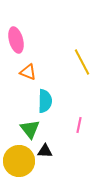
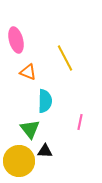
yellow line: moved 17 px left, 4 px up
pink line: moved 1 px right, 3 px up
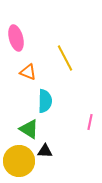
pink ellipse: moved 2 px up
pink line: moved 10 px right
green triangle: moved 1 px left; rotated 20 degrees counterclockwise
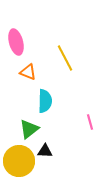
pink ellipse: moved 4 px down
pink line: rotated 28 degrees counterclockwise
green triangle: rotated 50 degrees clockwise
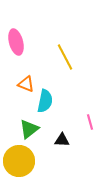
yellow line: moved 1 px up
orange triangle: moved 2 px left, 12 px down
cyan semicircle: rotated 10 degrees clockwise
black triangle: moved 17 px right, 11 px up
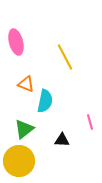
green triangle: moved 5 px left
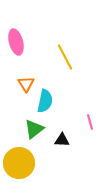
orange triangle: rotated 36 degrees clockwise
green triangle: moved 10 px right
yellow circle: moved 2 px down
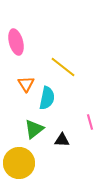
yellow line: moved 2 px left, 10 px down; rotated 24 degrees counterclockwise
cyan semicircle: moved 2 px right, 3 px up
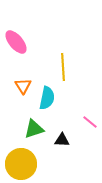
pink ellipse: rotated 25 degrees counterclockwise
yellow line: rotated 48 degrees clockwise
orange triangle: moved 3 px left, 2 px down
pink line: rotated 35 degrees counterclockwise
green triangle: rotated 20 degrees clockwise
yellow circle: moved 2 px right, 1 px down
